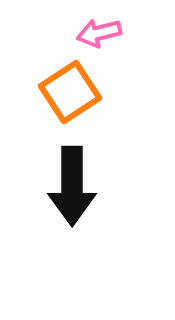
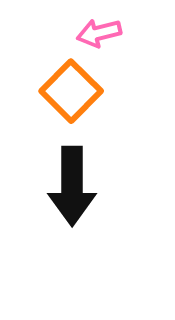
orange square: moved 1 px right, 1 px up; rotated 12 degrees counterclockwise
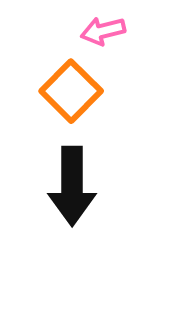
pink arrow: moved 4 px right, 2 px up
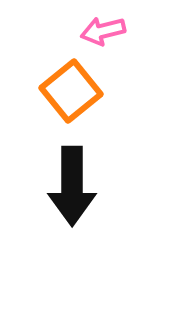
orange square: rotated 6 degrees clockwise
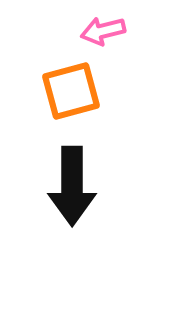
orange square: rotated 24 degrees clockwise
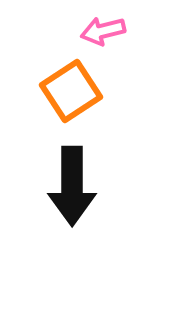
orange square: rotated 18 degrees counterclockwise
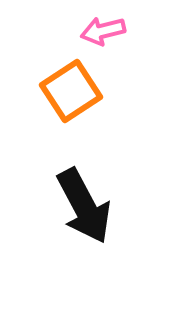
black arrow: moved 12 px right, 20 px down; rotated 28 degrees counterclockwise
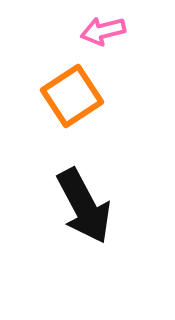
orange square: moved 1 px right, 5 px down
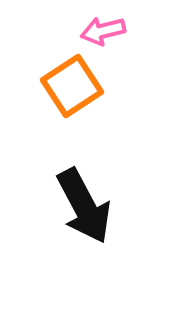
orange square: moved 10 px up
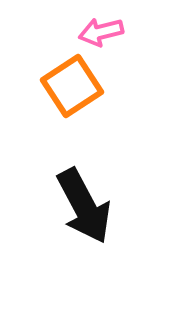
pink arrow: moved 2 px left, 1 px down
